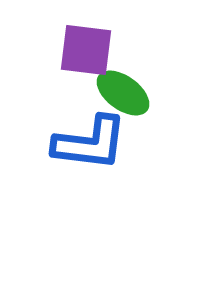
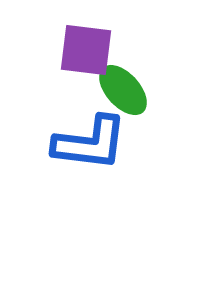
green ellipse: moved 3 px up; rotated 12 degrees clockwise
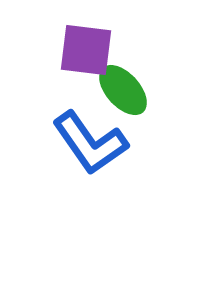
blue L-shape: rotated 48 degrees clockwise
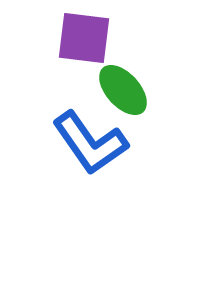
purple square: moved 2 px left, 12 px up
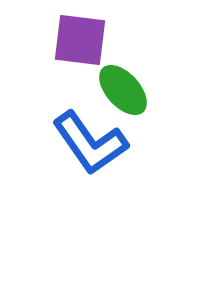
purple square: moved 4 px left, 2 px down
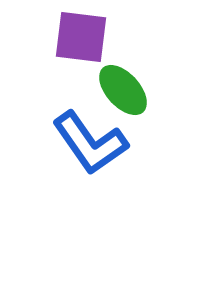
purple square: moved 1 px right, 3 px up
